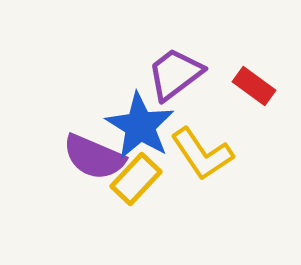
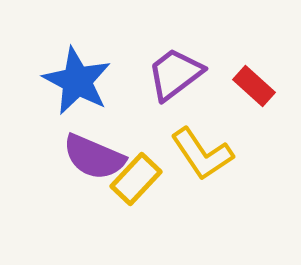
red rectangle: rotated 6 degrees clockwise
blue star: moved 63 px left, 45 px up; rotated 4 degrees counterclockwise
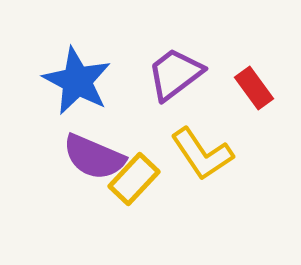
red rectangle: moved 2 px down; rotated 12 degrees clockwise
yellow rectangle: moved 2 px left
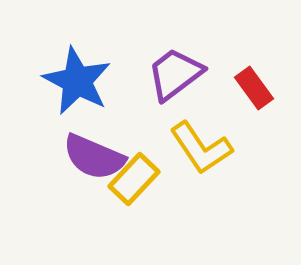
yellow L-shape: moved 1 px left, 6 px up
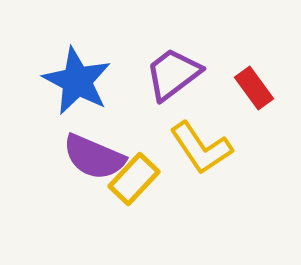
purple trapezoid: moved 2 px left
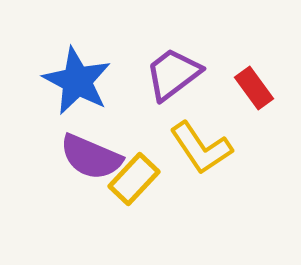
purple semicircle: moved 3 px left
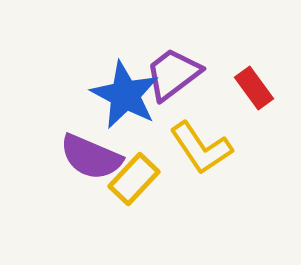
blue star: moved 48 px right, 14 px down
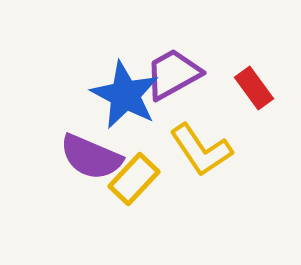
purple trapezoid: rotated 8 degrees clockwise
yellow L-shape: moved 2 px down
